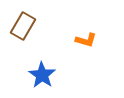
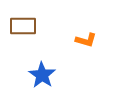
brown rectangle: rotated 60 degrees clockwise
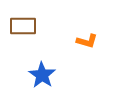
orange L-shape: moved 1 px right, 1 px down
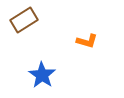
brown rectangle: moved 1 px right, 6 px up; rotated 32 degrees counterclockwise
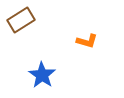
brown rectangle: moved 3 px left
